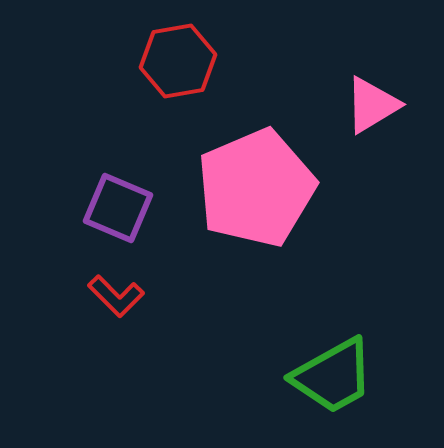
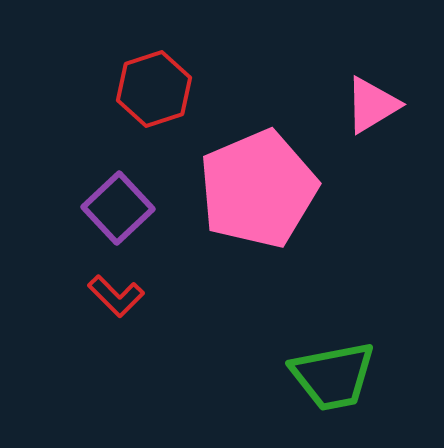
red hexagon: moved 24 px left, 28 px down; rotated 8 degrees counterclockwise
pink pentagon: moved 2 px right, 1 px down
purple square: rotated 24 degrees clockwise
green trapezoid: rotated 18 degrees clockwise
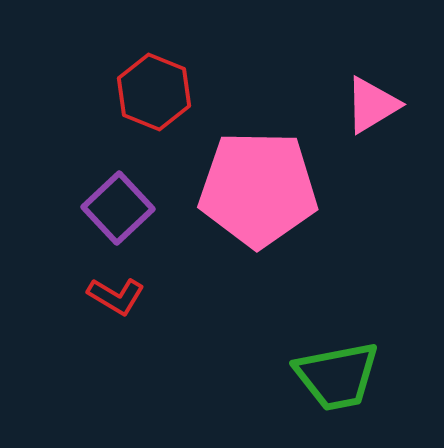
red hexagon: moved 3 px down; rotated 20 degrees counterclockwise
pink pentagon: rotated 24 degrees clockwise
red L-shape: rotated 14 degrees counterclockwise
green trapezoid: moved 4 px right
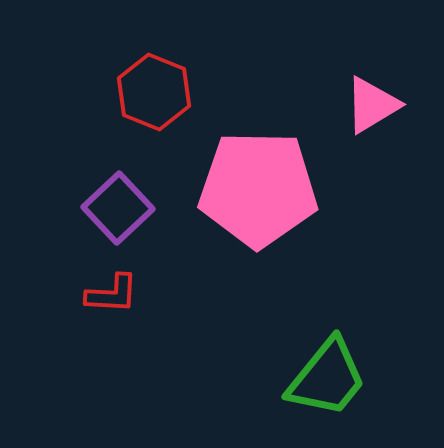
red L-shape: moved 4 px left, 2 px up; rotated 28 degrees counterclockwise
green trapezoid: moved 10 px left, 2 px down; rotated 40 degrees counterclockwise
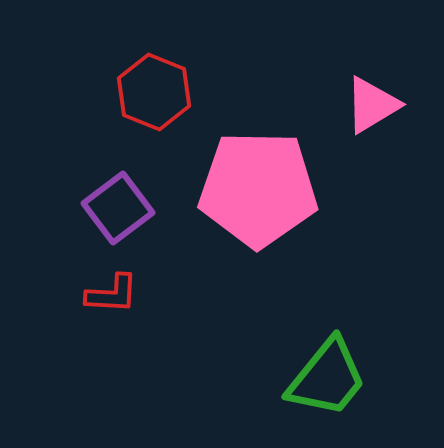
purple square: rotated 6 degrees clockwise
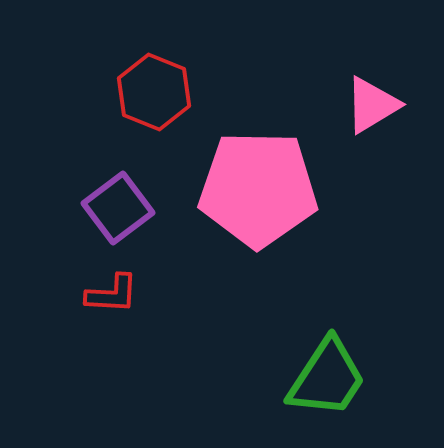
green trapezoid: rotated 6 degrees counterclockwise
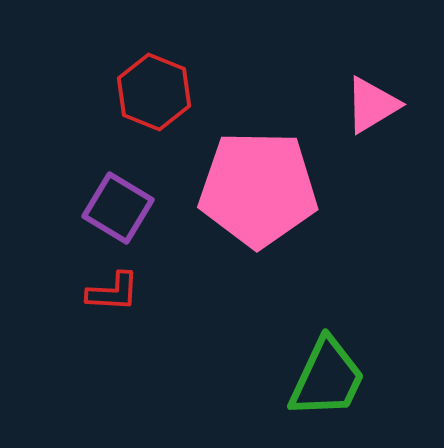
purple square: rotated 22 degrees counterclockwise
red L-shape: moved 1 px right, 2 px up
green trapezoid: rotated 8 degrees counterclockwise
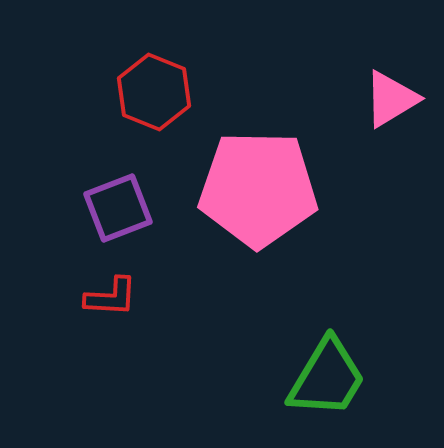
pink triangle: moved 19 px right, 6 px up
purple square: rotated 38 degrees clockwise
red L-shape: moved 2 px left, 5 px down
green trapezoid: rotated 6 degrees clockwise
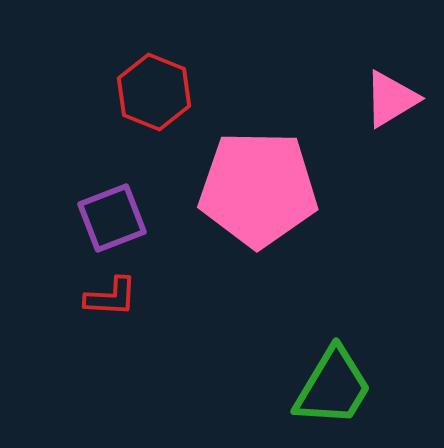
purple square: moved 6 px left, 10 px down
green trapezoid: moved 6 px right, 9 px down
